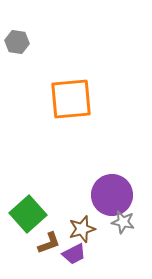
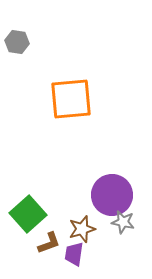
purple trapezoid: rotated 125 degrees clockwise
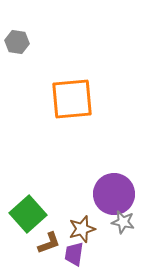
orange square: moved 1 px right
purple circle: moved 2 px right, 1 px up
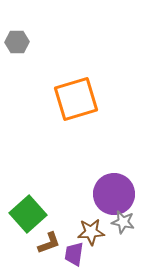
gray hexagon: rotated 10 degrees counterclockwise
orange square: moved 4 px right; rotated 12 degrees counterclockwise
brown star: moved 9 px right, 3 px down; rotated 12 degrees clockwise
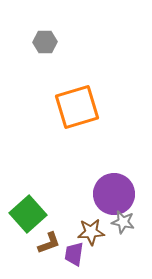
gray hexagon: moved 28 px right
orange square: moved 1 px right, 8 px down
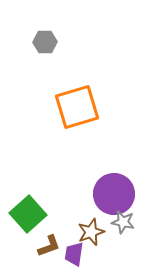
brown star: rotated 16 degrees counterclockwise
brown L-shape: moved 3 px down
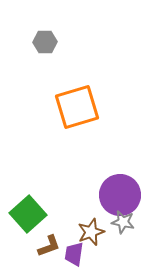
purple circle: moved 6 px right, 1 px down
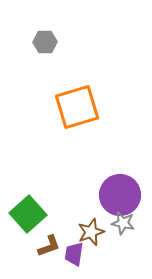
gray star: moved 1 px down
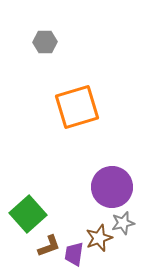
purple circle: moved 8 px left, 8 px up
gray star: rotated 25 degrees counterclockwise
brown star: moved 8 px right, 6 px down
